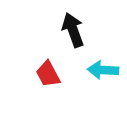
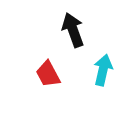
cyan arrow: rotated 100 degrees clockwise
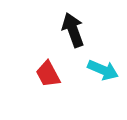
cyan arrow: rotated 100 degrees clockwise
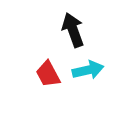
cyan arrow: moved 15 px left; rotated 36 degrees counterclockwise
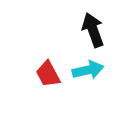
black arrow: moved 20 px right
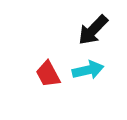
black arrow: rotated 116 degrees counterclockwise
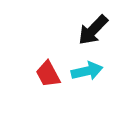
cyan arrow: moved 1 px left, 1 px down
